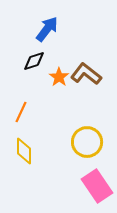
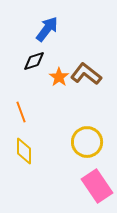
orange line: rotated 45 degrees counterclockwise
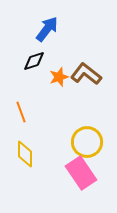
orange star: rotated 18 degrees clockwise
yellow diamond: moved 1 px right, 3 px down
pink rectangle: moved 16 px left, 13 px up
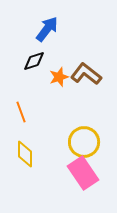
yellow circle: moved 3 px left
pink rectangle: moved 2 px right
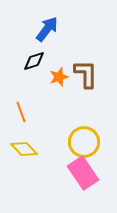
brown L-shape: rotated 52 degrees clockwise
yellow diamond: moved 1 px left, 5 px up; rotated 44 degrees counterclockwise
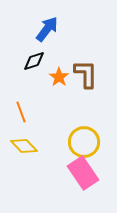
orange star: rotated 18 degrees counterclockwise
yellow diamond: moved 3 px up
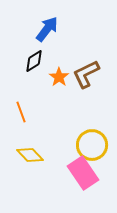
black diamond: rotated 15 degrees counterclockwise
brown L-shape: rotated 116 degrees counterclockwise
yellow circle: moved 8 px right, 3 px down
yellow diamond: moved 6 px right, 9 px down
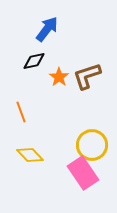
black diamond: rotated 20 degrees clockwise
brown L-shape: moved 1 px right, 2 px down; rotated 8 degrees clockwise
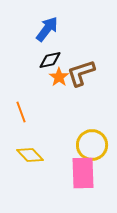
black diamond: moved 16 px right, 1 px up
brown L-shape: moved 6 px left, 3 px up
pink rectangle: rotated 32 degrees clockwise
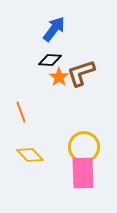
blue arrow: moved 7 px right
black diamond: rotated 15 degrees clockwise
yellow circle: moved 8 px left, 2 px down
